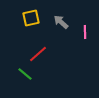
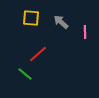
yellow square: rotated 18 degrees clockwise
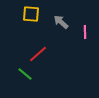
yellow square: moved 4 px up
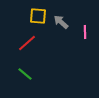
yellow square: moved 7 px right, 2 px down
red line: moved 11 px left, 11 px up
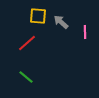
green line: moved 1 px right, 3 px down
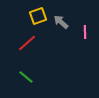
yellow square: rotated 24 degrees counterclockwise
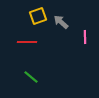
pink line: moved 5 px down
red line: moved 1 px up; rotated 42 degrees clockwise
green line: moved 5 px right
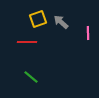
yellow square: moved 3 px down
pink line: moved 3 px right, 4 px up
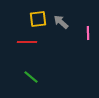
yellow square: rotated 12 degrees clockwise
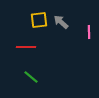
yellow square: moved 1 px right, 1 px down
pink line: moved 1 px right, 1 px up
red line: moved 1 px left, 5 px down
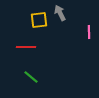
gray arrow: moved 1 px left, 9 px up; rotated 21 degrees clockwise
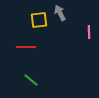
green line: moved 3 px down
